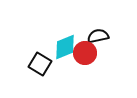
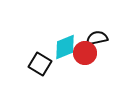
black semicircle: moved 1 px left, 2 px down
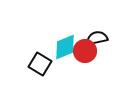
red circle: moved 2 px up
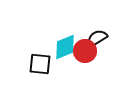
black semicircle: rotated 20 degrees counterclockwise
black square: rotated 25 degrees counterclockwise
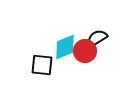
black square: moved 2 px right, 1 px down
